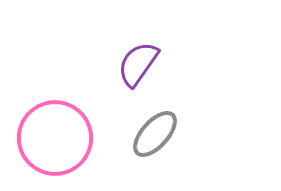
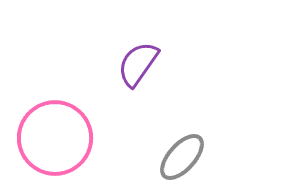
gray ellipse: moved 27 px right, 23 px down
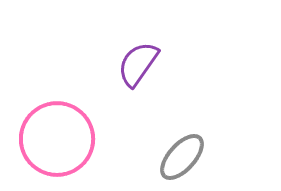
pink circle: moved 2 px right, 1 px down
